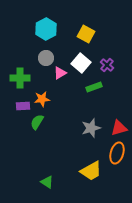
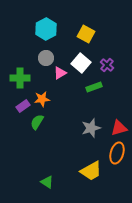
purple rectangle: rotated 32 degrees counterclockwise
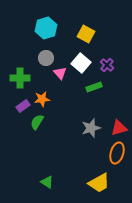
cyan hexagon: moved 1 px up; rotated 10 degrees clockwise
pink triangle: rotated 40 degrees counterclockwise
yellow trapezoid: moved 8 px right, 12 px down
